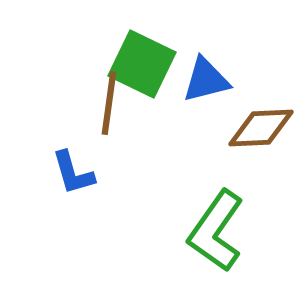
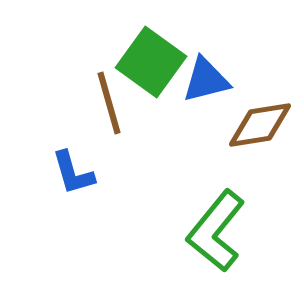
green square: moved 9 px right, 2 px up; rotated 10 degrees clockwise
brown line: rotated 24 degrees counterclockwise
brown diamond: moved 1 px left, 3 px up; rotated 6 degrees counterclockwise
green L-shape: rotated 4 degrees clockwise
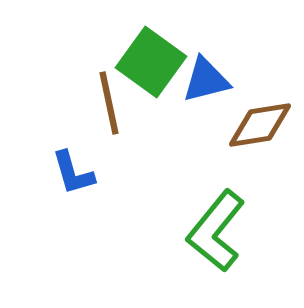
brown line: rotated 4 degrees clockwise
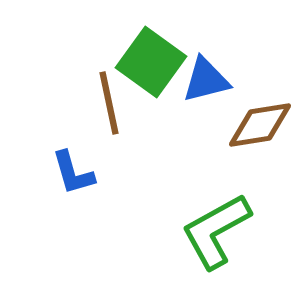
green L-shape: rotated 22 degrees clockwise
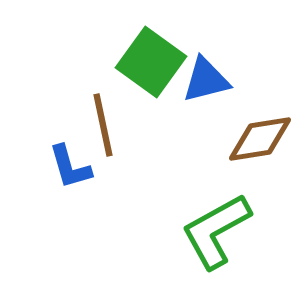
brown line: moved 6 px left, 22 px down
brown diamond: moved 14 px down
blue L-shape: moved 3 px left, 6 px up
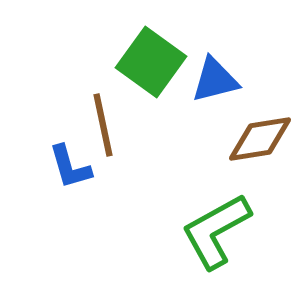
blue triangle: moved 9 px right
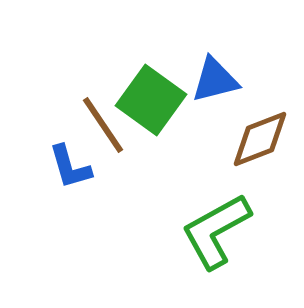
green square: moved 38 px down
brown line: rotated 22 degrees counterclockwise
brown diamond: rotated 12 degrees counterclockwise
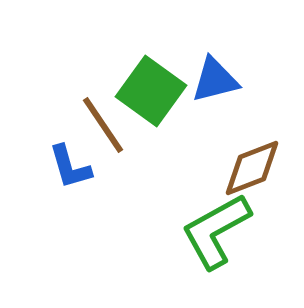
green square: moved 9 px up
brown diamond: moved 8 px left, 29 px down
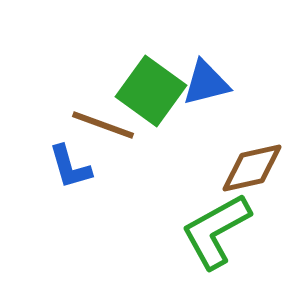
blue triangle: moved 9 px left, 3 px down
brown line: rotated 36 degrees counterclockwise
brown diamond: rotated 8 degrees clockwise
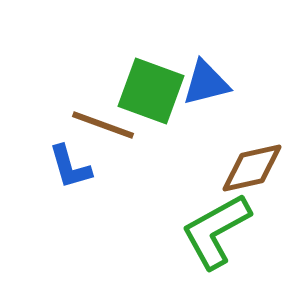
green square: rotated 16 degrees counterclockwise
